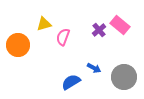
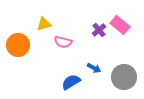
pink semicircle: moved 5 px down; rotated 96 degrees counterclockwise
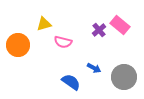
blue semicircle: rotated 66 degrees clockwise
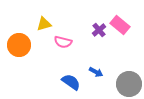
orange circle: moved 1 px right
blue arrow: moved 2 px right, 4 px down
gray circle: moved 5 px right, 7 px down
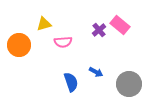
pink semicircle: rotated 18 degrees counterclockwise
blue semicircle: rotated 36 degrees clockwise
